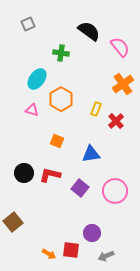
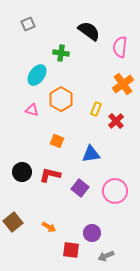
pink semicircle: rotated 135 degrees counterclockwise
cyan ellipse: moved 4 px up
black circle: moved 2 px left, 1 px up
orange arrow: moved 27 px up
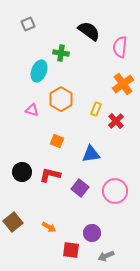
cyan ellipse: moved 2 px right, 4 px up; rotated 15 degrees counterclockwise
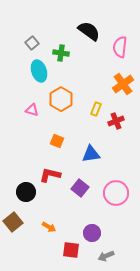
gray square: moved 4 px right, 19 px down; rotated 16 degrees counterclockwise
cyan ellipse: rotated 40 degrees counterclockwise
red cross: rotated 21 degrees clockwise
black circle: moved 4 px right, 20 px down
pink circle: moved 1 px right, 2 px down
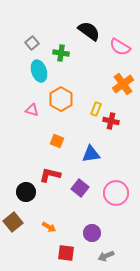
pink semicircle: rotated 65 degrees counterclockwise
red cross: moved 5 px left; rotated 35 degrees clockwise
red square: moved 5 px left, 3 px down
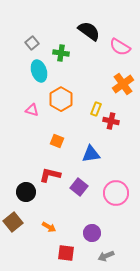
purple square: moved 1 px left, 1 px up
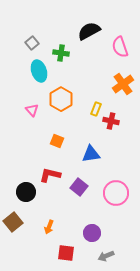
black semicircle: rotated 65 degrees counterclockwise
pink semicircle: rotated 40 degrees clockwise
pink triangle: rotated 32 degrees clockwise
orange arrow: rotated 80 degrees clockwise
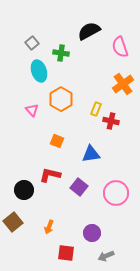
black circle: moved 2 px left, 2 px up
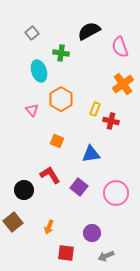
gray square: moved 10 px up
yellow rectangle: moved 1 px left
red L-shape: rotated 45 degrees clockwise
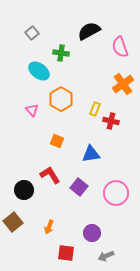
cyan ellipse: rotated 35 degrees counterclockwise
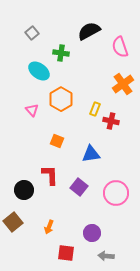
red L-shape: rotated 30 degrees clockwise
gray arrow: rotated 28 degrees clockwise
